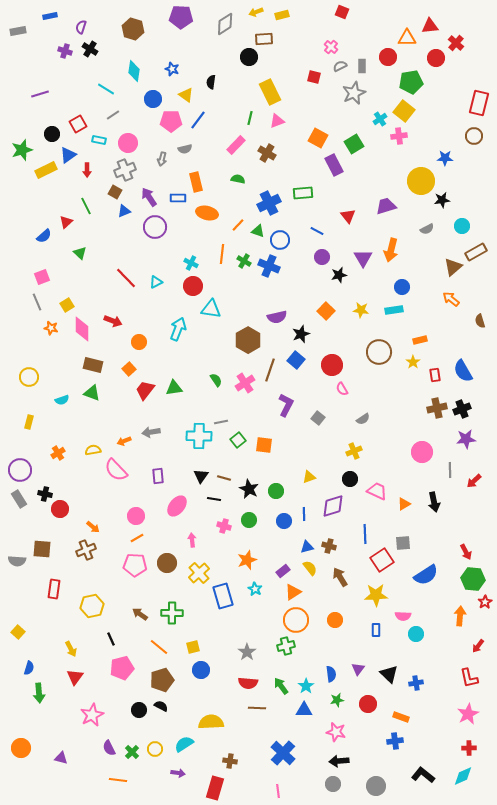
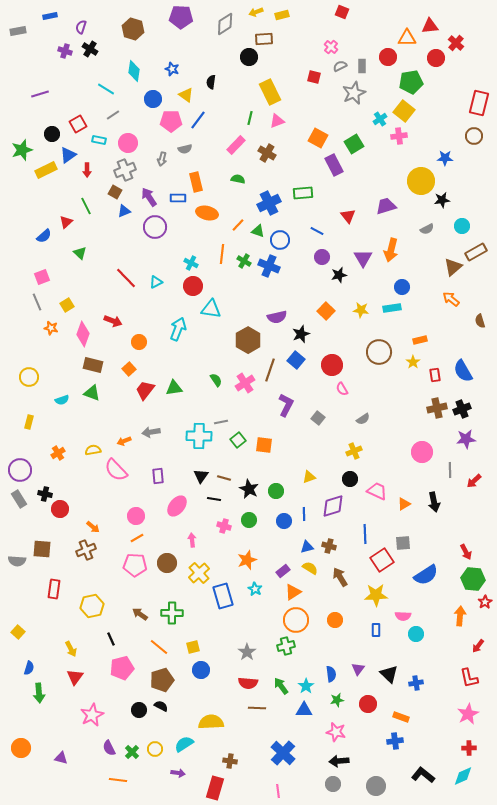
cyan rectangle at (394, 310): moved 2 px left, 2 px up
pink diamond at (82, 329): moved 1 px right, 5 px down; rotated 20 degrees clockwise
yellow semicircle at (310, 568): rotated 21 degrees counterclockwise
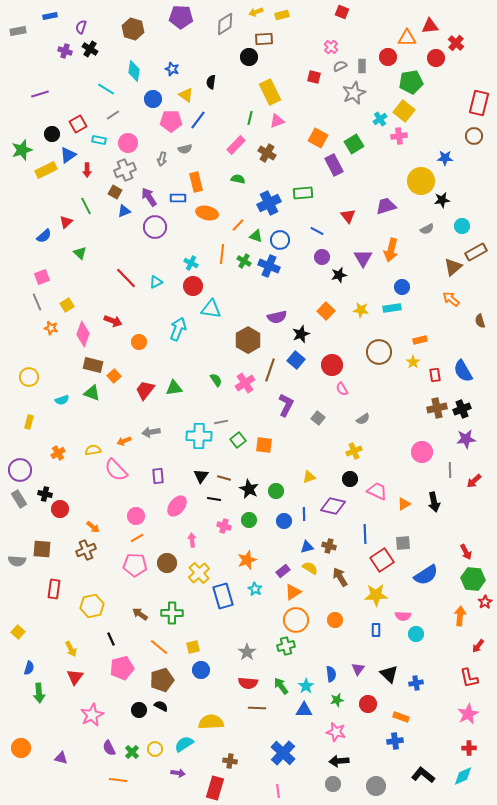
green triangle at (258, 231): moved 2 px left, 5 px down
orange square at (129, 369): moved 15 px left, 7 px down
purple diamond at (333, 506): rotated 30 degrees clockwise
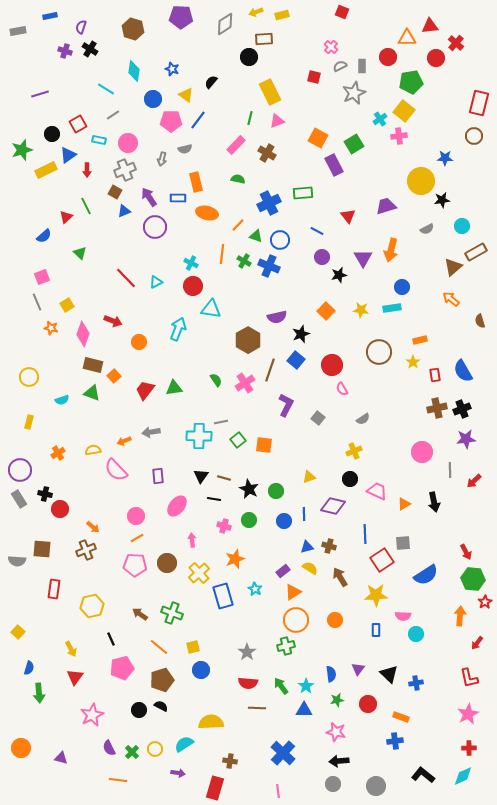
black semicircle at (211, 82): rotated 32 degrees clockwise
red triangle at (66, 222): moved 5 px up
orange star at (247, 560): moved 12 px left, 1 px up
green cross at (172, 613): rotated 20 degrees clockwise
red arrow at (478, 646): moved 1 px left, 3 px up
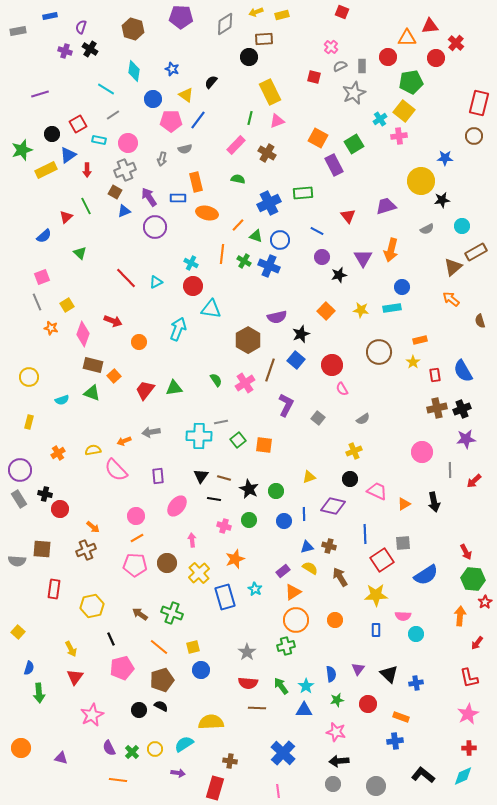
blue rectangle at (223, 596): moved 2 px right, 1 px down
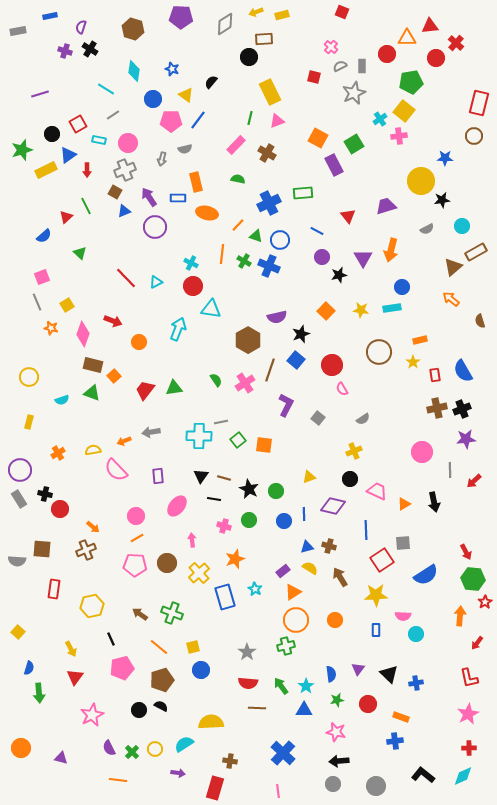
red circle at (388, 57): moved 1 px left, 3 px up
blue line at (365, 534): moved 1 px right, 4 px up
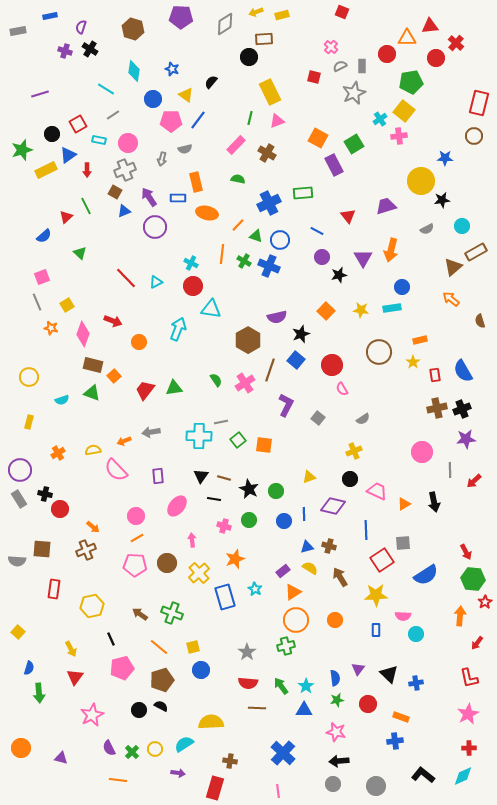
blue semicircle at (331, 674): moved 4 px right, 4 px down
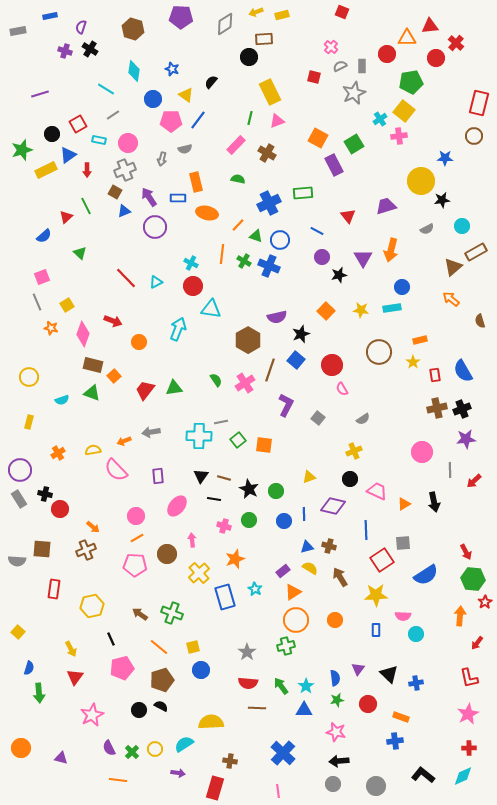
brown circle at (167, 563): moved 9 px up
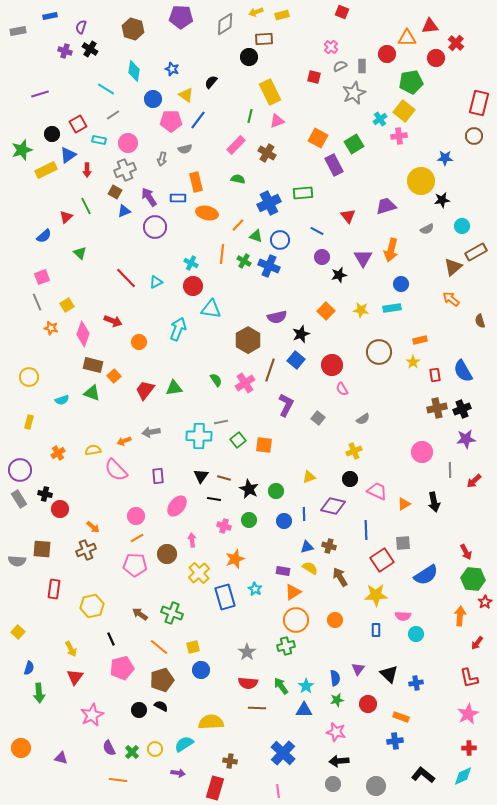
green line at (250, 118): moved 2 px up
blue circle at (402, 287): moved 1 px left, 3 px up
purple rectangle at (283, 571): rotated 48 degrees clockwise
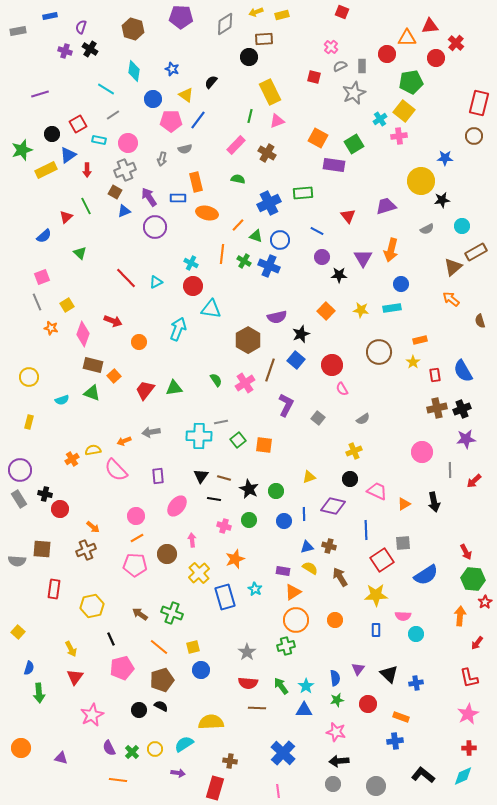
purple rectangle at (334, 165): rotated 55 degrees counterclockwise
black star at (339, 275): rotated 14 degrees clockwise
orange cross at (58, 453): moved 14 px right, 6 px down
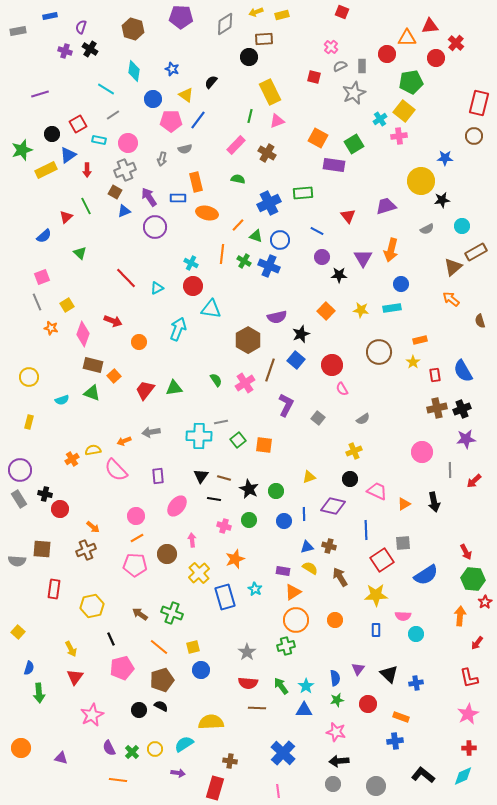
cyan triangle at (156, 282): moved 1 px right, 6 px down
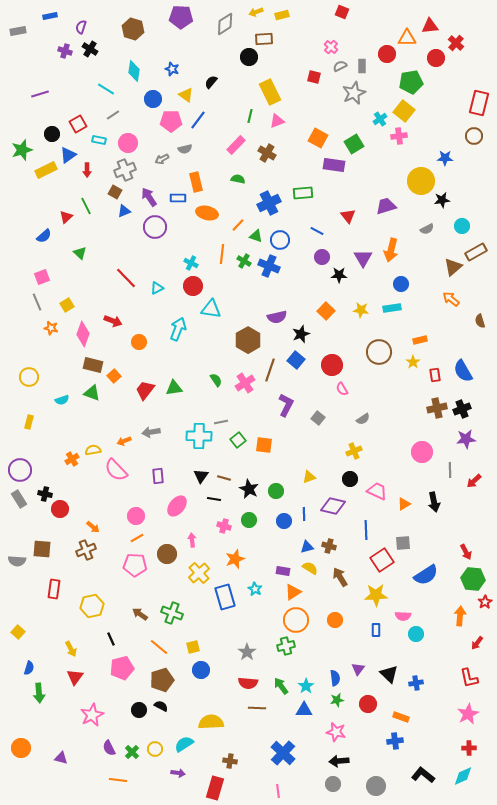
gray arrow at (162, 159): rotated 48 degrees clockwise
